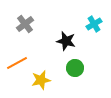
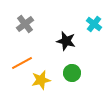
cyan cross: rotated 21 degrees counterclockwise
orange line: moved 5 px right
green circle: moved 3 px left, 5 px down
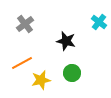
cyan cross: moved 5 px right, 2 px up
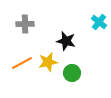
gray cross: rotated 36 degrees clockwise
yellow star: moved 7 px right, 18 px up
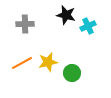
cyan cross: moved 11 px left, 4 px down; rotated 28 degrees clockwise
black star: moved 26 px up
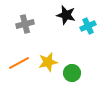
gray cross: rotated 12 degrees counterclockwise
orange line: moved 3 px left
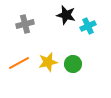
green circle: moved 1 px right, 9 px up
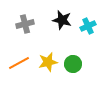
black star: moved 4 px left, 5 px down
